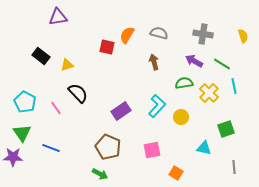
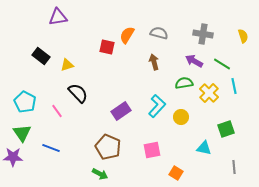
pink line: moved 1 px right, 3 px down
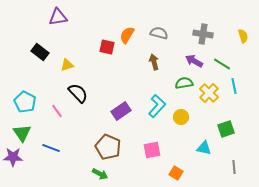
black rectangle: moved 1 px left, 4 px up
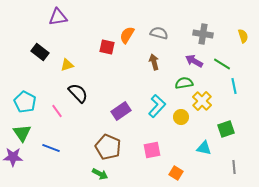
yellow cross: moved 7 px left, 8 px down
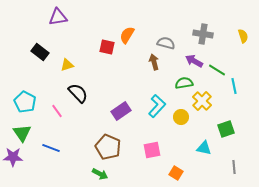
gray semicircle: moved 7 px right, 10 px down
green line: moved 5 px left, 6 px down
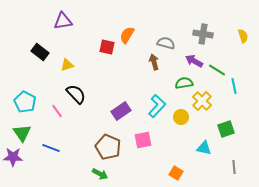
purple triangle: moved 5 px right, 4 px down
black semicircle: moved 2 px left, 1 px down
pink square: moved 9 px left, 10 px up
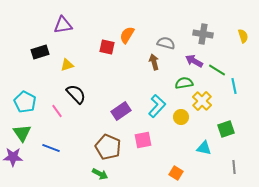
purple triangle: moved 4 px down
black rectangle: rotated 54 degrees counterclockwise
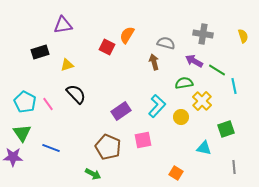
red square: rotated 14 degrees clockwise
pink line: moved 9 px left, 7 px up
green arrow: moved 7 px left
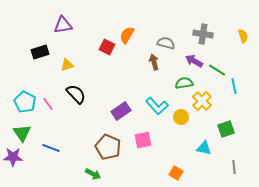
cyan L-shape: rotated 95 degrees clockwise
